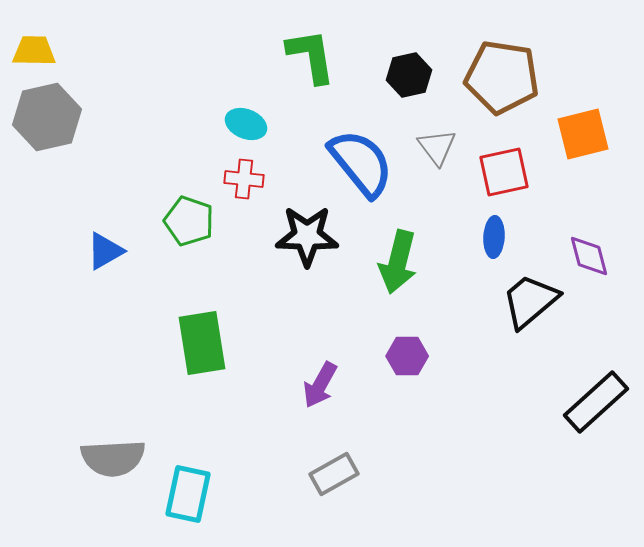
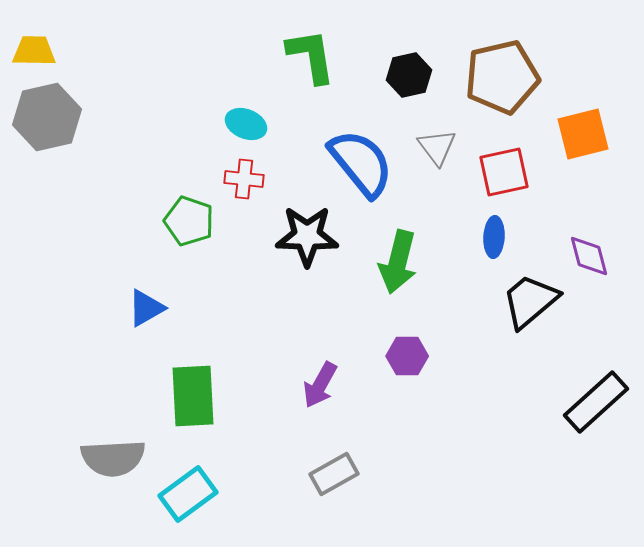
brown pentagon: rotated 22 degrees counterclockwise
blue triangle: moved 41 px right, 57 px down
green rectangle: moved 9 px left, 53 px down; rotated 6 degrees clockwise
cyan rectangle: rotated 42 degrees clockwise
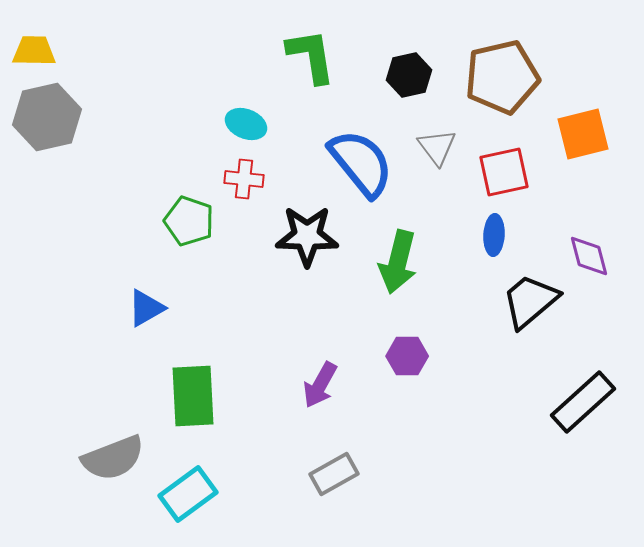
blue ellipse: moved 2 px up
black rectangle: moved 13 px left
gray semicircle: rotated 18 degrees counterclockwise
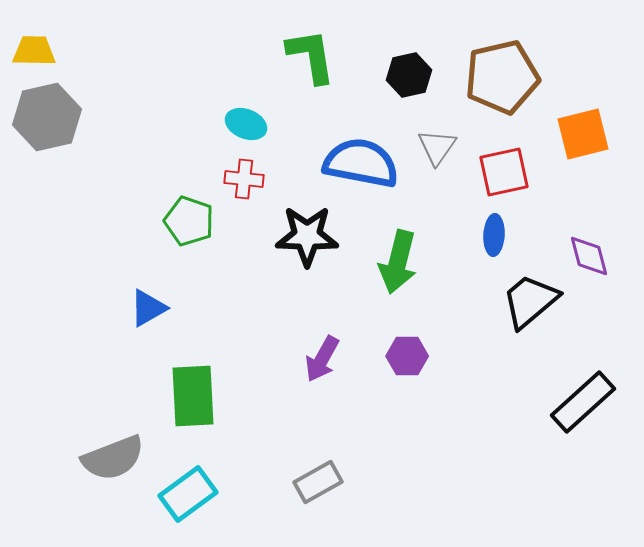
gray triangle: rotated 12 degrees clockwise
blue semicircle: rotated 40 degrees counterclockwise
blue triangle: moved 2 px right
purple arrow: moved 2 px right, 26 px up
gray rectangle: moved 16 px left, 8 px down
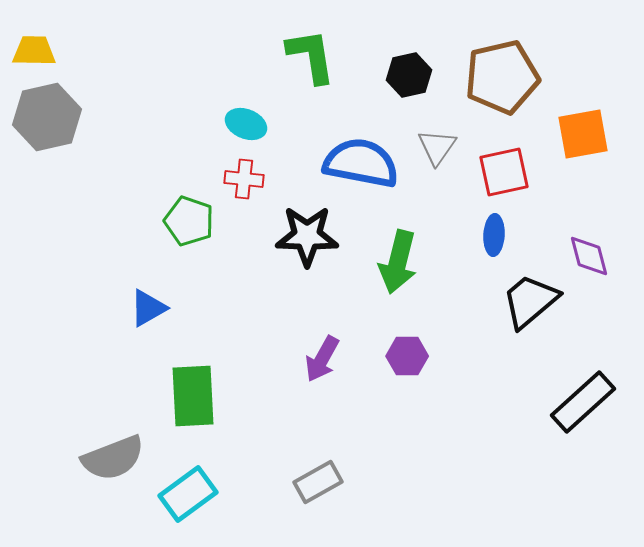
orange square: rotated 4 degrees clockwise
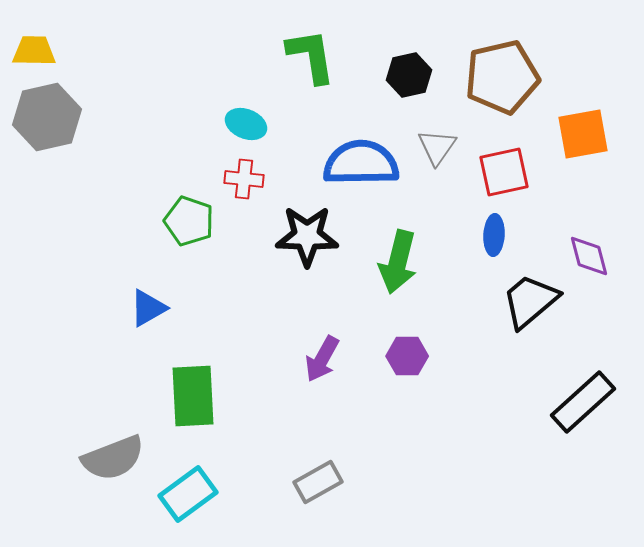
blue semicircle: rotated 12 degrees counterclockwise
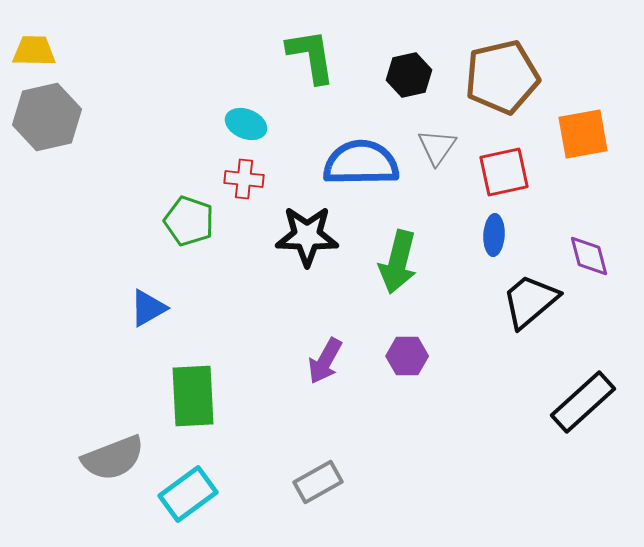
purple arrow: moved 3 px right, 2 px down
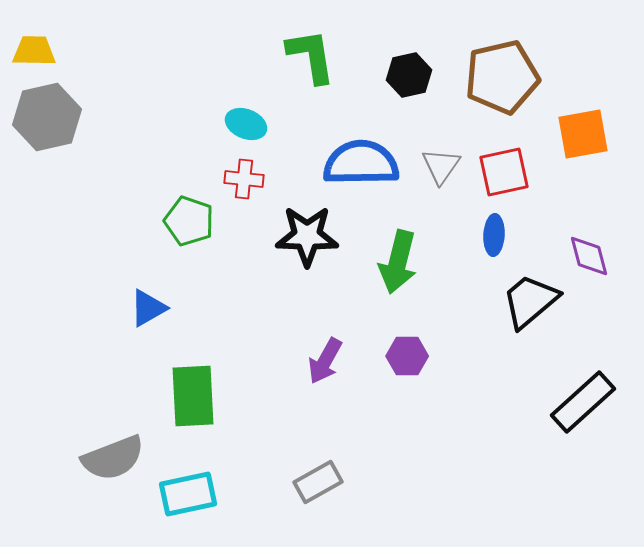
gray triangle: moved 4 px right, 19 px down
cyan rectangle: rotated 24 degrees clockwise
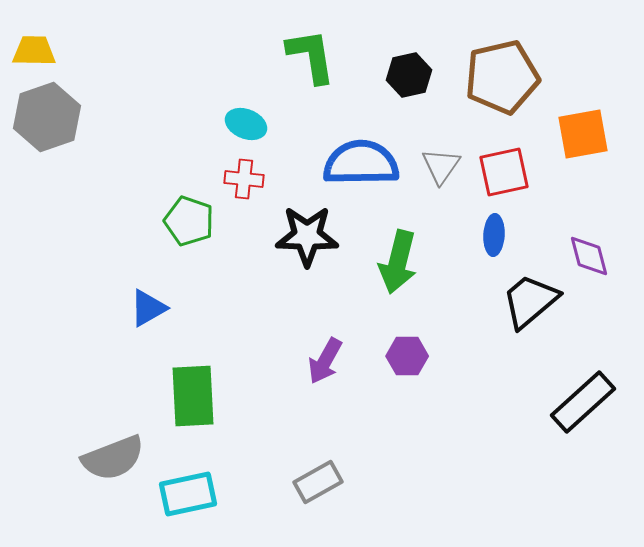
gray hexagon: rotated 6 degrees counterclockwise
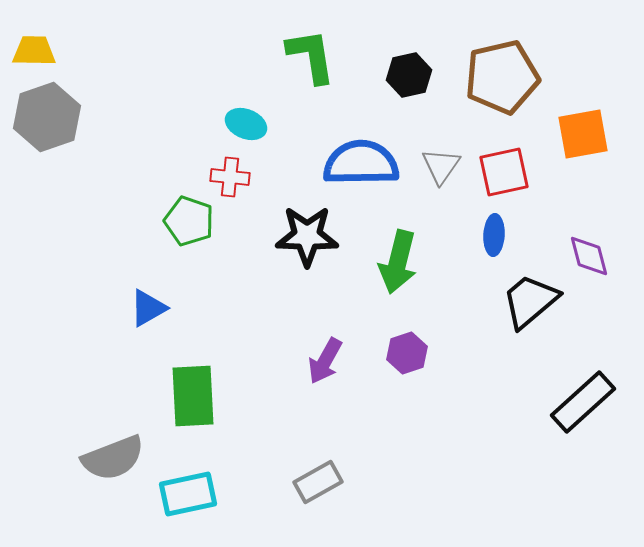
red cross: moved 14 px left, 2 px up
purple hexagon: moved 3 px up; rotated 18 degrees counterclockwise
